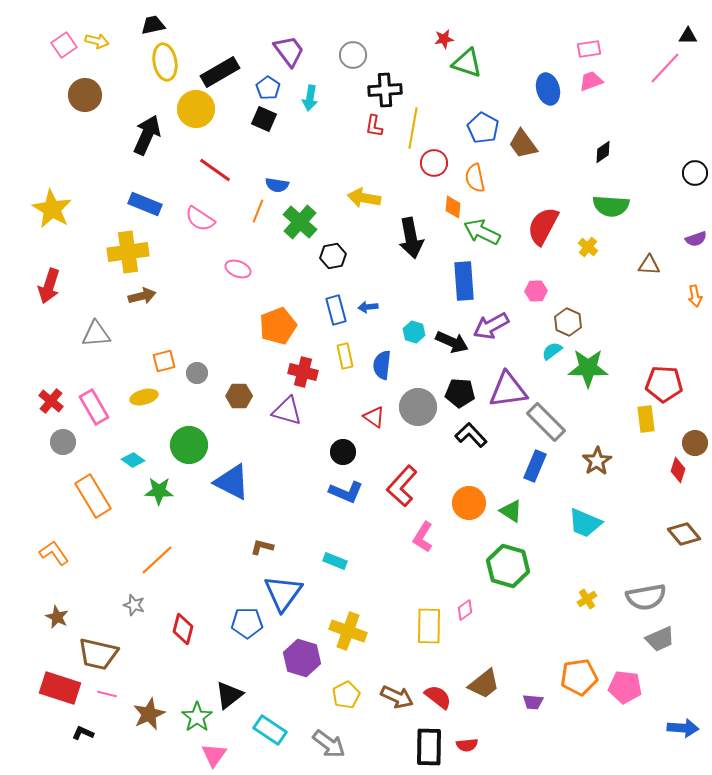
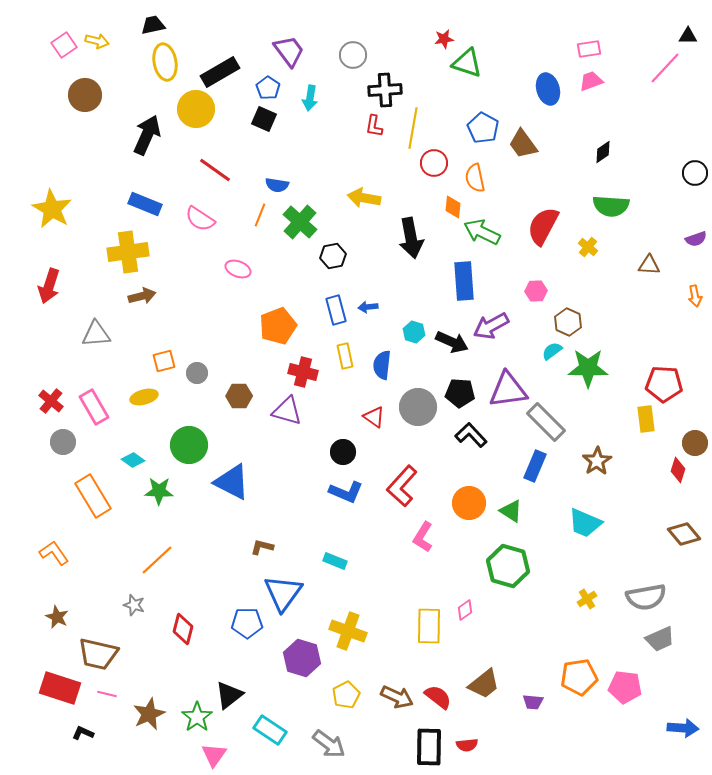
orange line at (258, 211): moved 2 px right, 4 px down
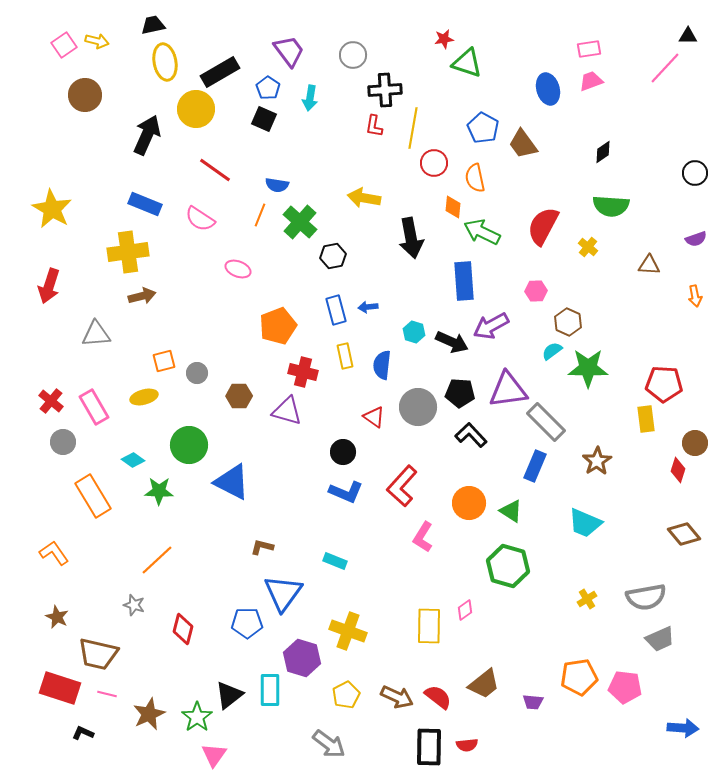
cyan rectangle at (270, 730): moved 40 px up; rotated 56 degrees clockwise
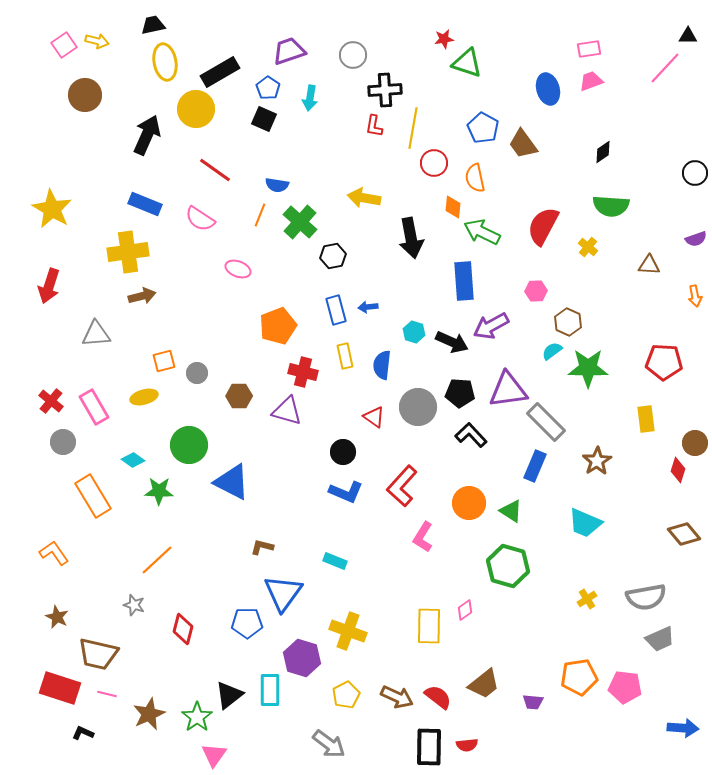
purple trapezoid at (289, 51): rotated 72 degrees counterclockwise
red pentagon at (664, 384): moved 22 px up
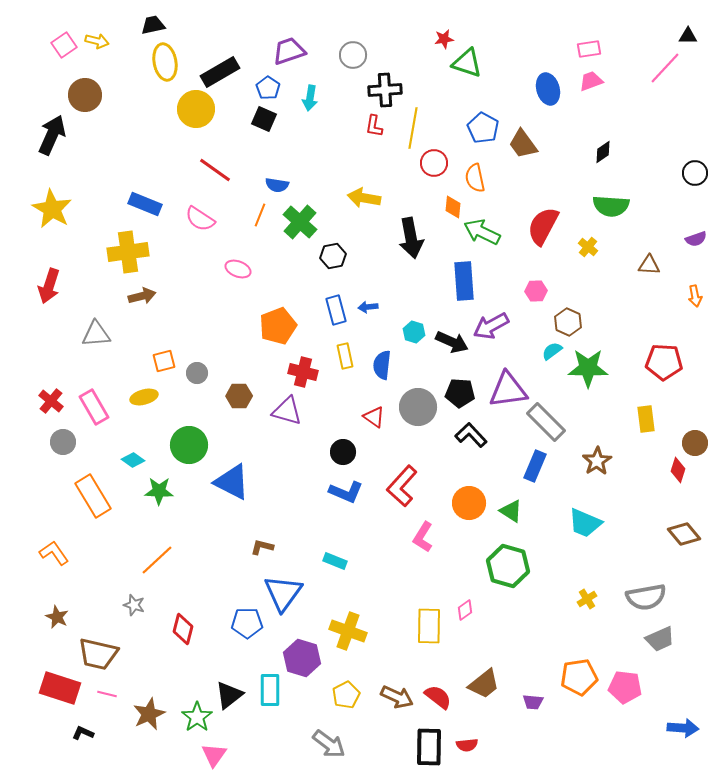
black arrow at (147, 135): moved 95 px left
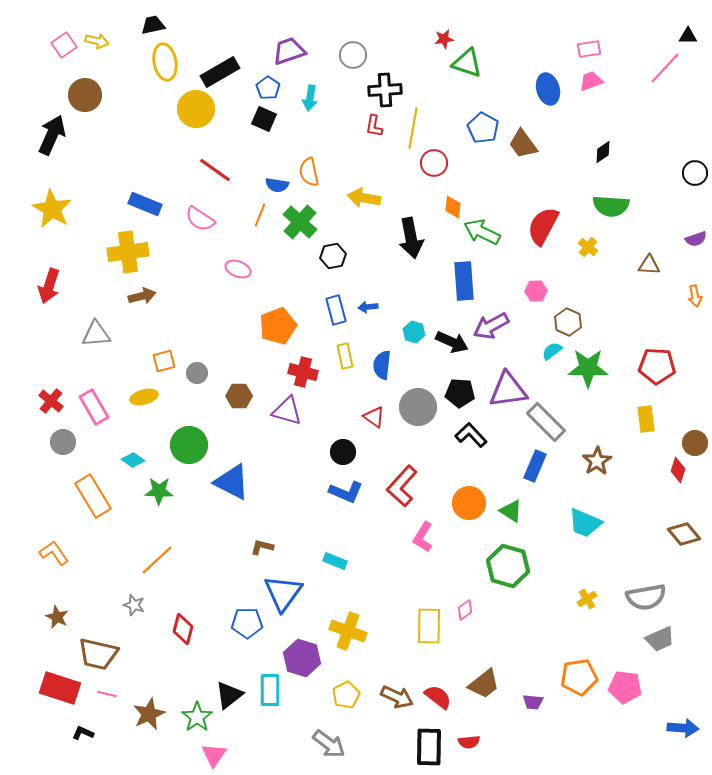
orange semicircle at (475, 178): moved 166 px left, 6 px up
red pentagon at (664, 362): moved 7 px left, 4 px down
red semicircle at (467, 745): moved 2 px right, 3 px up
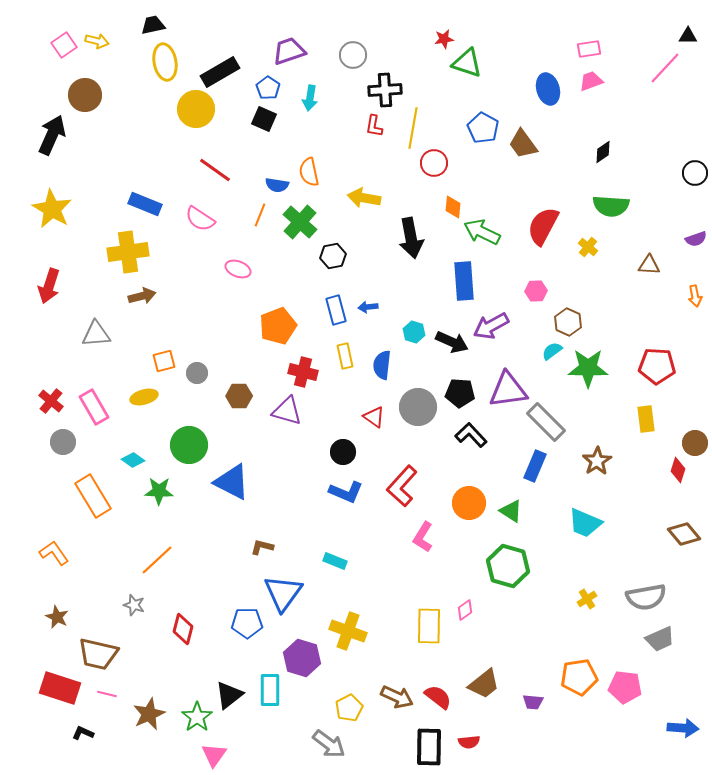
yellow pentagon at (346, 695): moved 3 px right, 13 px down
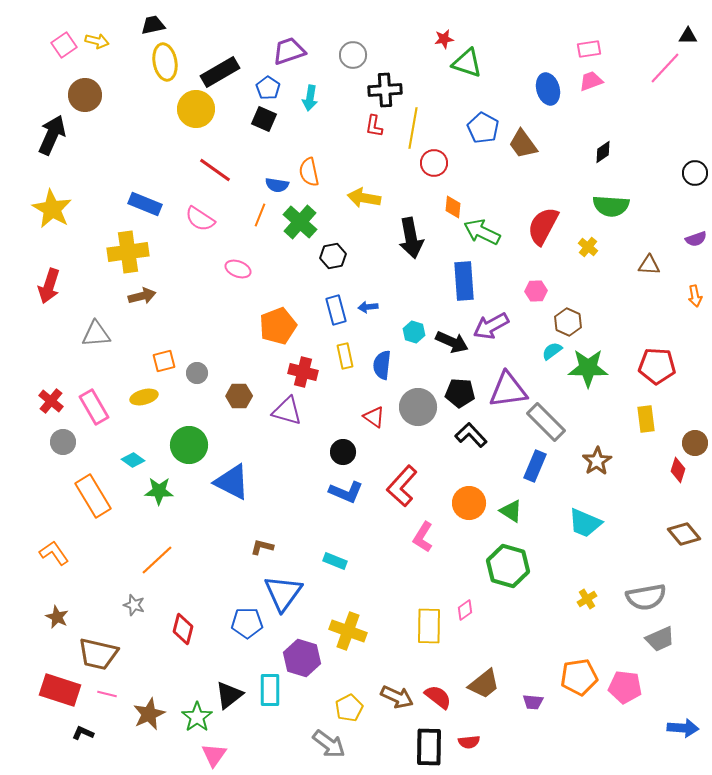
red rectangle at (60, 688): moved 2 px down
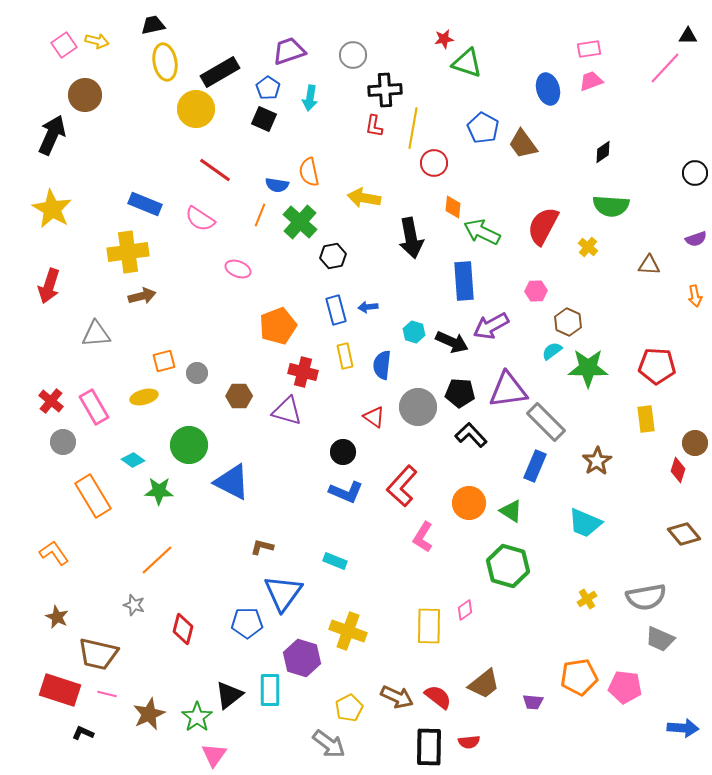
gray trapezoid at (660, 639): rotated 48 degrees clockwise
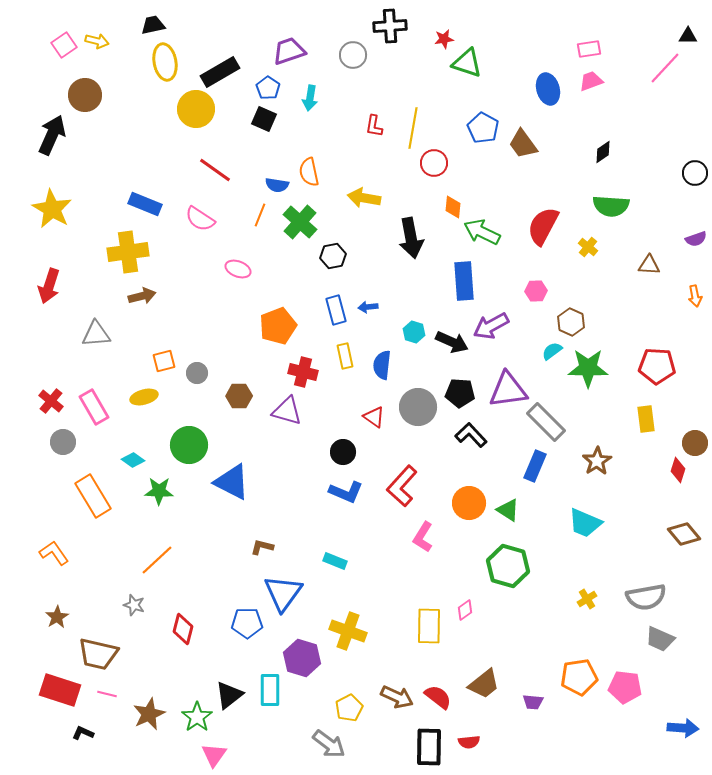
black cross at (385, 90): moved 5 px right, 64 px up
brown hexagon at (568, 322): moved 3 px right
green triangle at (511, 511): moved 3 px left, 1 px up
brown star at (57, 617): rotated 15 degrees clockwise
